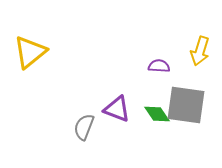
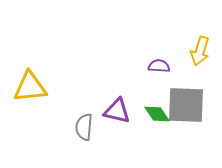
yellow triangle: moved 35 px down; rotated 33 degrees clockwise
gray square: rotated 6 degrees counterclockwise
purple triangle: moved 2 px down; rotated 8 degrees counterclockwise
gray semicircle: rotated 16 degrees counterclockwise
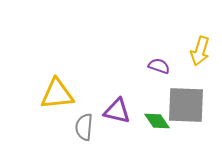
purple semicircle: rotated 15 degrees clockwise
yellow triangle: moved 27 px right, 7 px down
green diamond: moved 7 px down
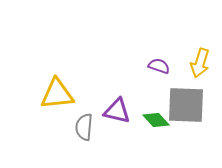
yellow arrow: moved 12 px down
green diamond: moved 1 px left, 1 px up; rotated 8 degrees counterclockwise
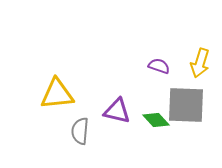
gray semicircle: moved 4 px left, 4 px down
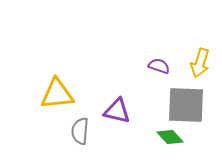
green diamond: moved 14 px right, 17 px down
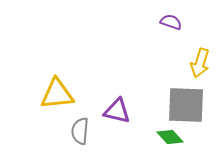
purple semicircle: moved 12 px right, 44 px up
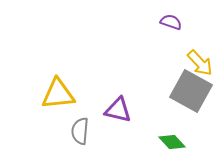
yellow arrow: rotated 60 degrees counterclockwise
yellow triangle: moved 1 px right
gray square: moved 5 px right, 14 px up; rotated 27 degrees clockwise
purple triangle: moved 1 px right, 1 px up
green diamond: moved 2 px right, 5 px down
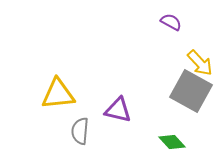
purple semicircle: rotated 10 degrees clockwise
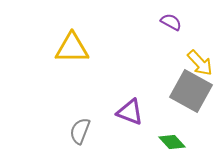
yellow triangle: moved 14 px right, 46 px up; rotated 6 degrees clockwise
purple triangle: moved 12 px right, 2 px down; rotated 8 degrees clockwise
gray semicircle: rotated 16 degrees clockwise
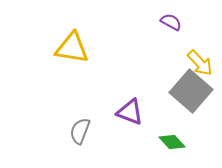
yellow triangle: rotated 9 degrees clockwise
gray square: rotated 12 degrees clockwise
